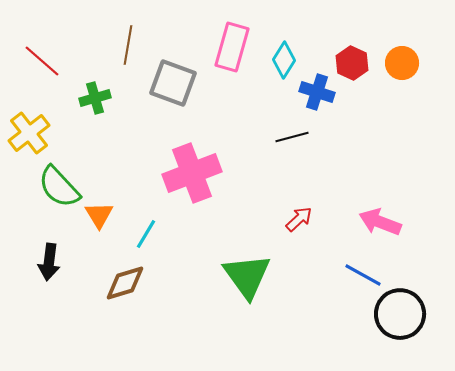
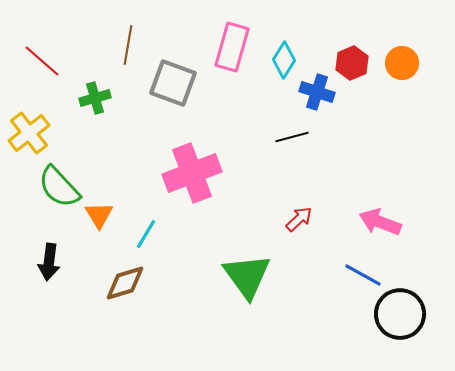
red hexagon: rotated 12 degrees clockwise
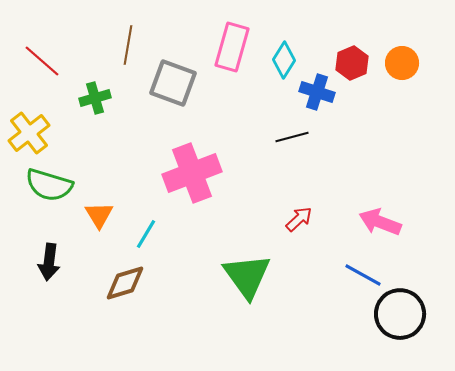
green semicircle: moved 10 px left, 2 px up; rotated 30 degrees counterclockwise
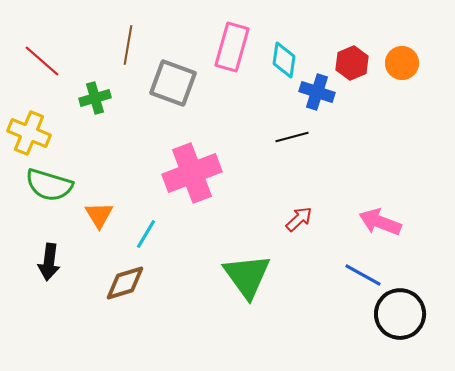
cyan diamond: rotated 24 degrees counterclockwise
yellow cross: rotated 30 degrees counterclockwise
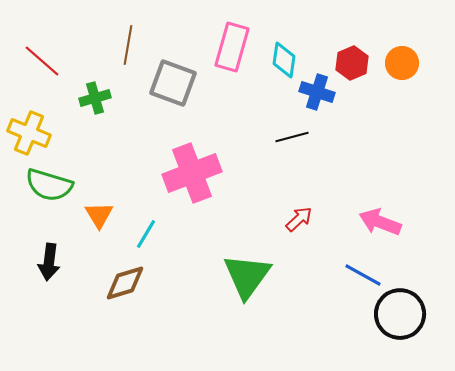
green triangle: rotated 12 degrees clockwise
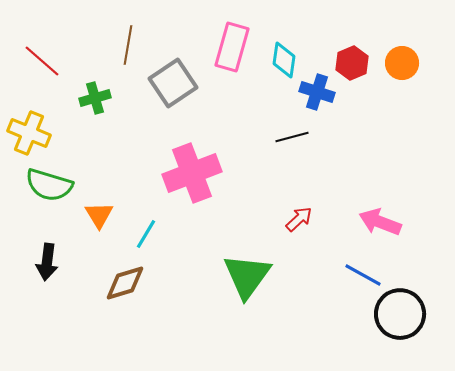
gray square: rotated 36 degrees clockwise
black arrow: moved 2 px left
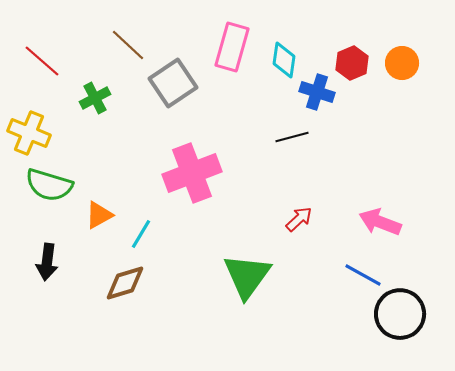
brown line: rotated 57 degrees counterclockwise
green cross: rotated 12 degrees counterclockwise
orange triangle: rotated 32 degrees clockwise
cyan line: moved 5 px left
